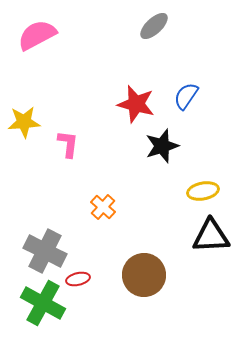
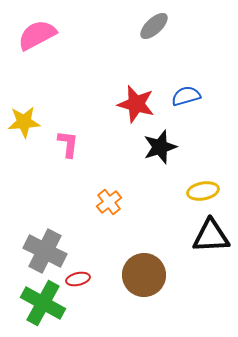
blue semicircle: rotated 40 degrees clockwise
black star: moved 2 px left, 1 px down
orange cross: moved 6 px right, 5 px up; rotated 10 degrees clockwise
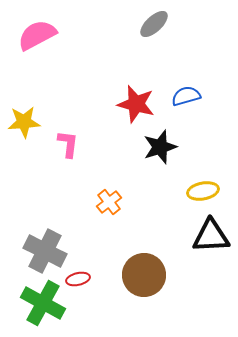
gray ellipse: moved 2 px up
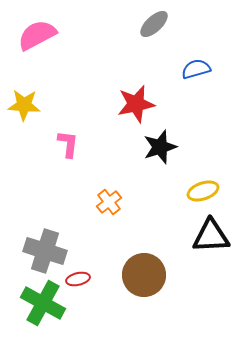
blue semicircle: moved 10 px right, 27 px up
red star: rotated 27 degrees counterclockwise
yellow star: moved 17 px up; rotated 8 degrees clockwise
yellow ellipse: rotated 8 degrees counterclockwise
gray cross: rotated 9 degrees counterclockwise
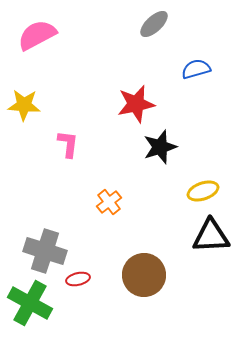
green cross: moved 13 px left
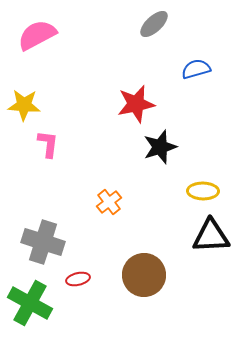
pink L-shape: moved 20 px left
yellow ellipse: rotated 20 degrees clockwise
gray cross: moved 2 px left, 9 px up
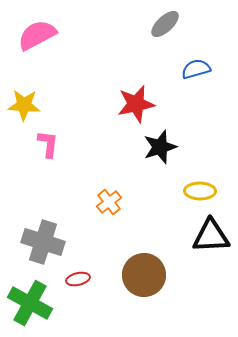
gray ellipse: moved 11 px right
yellow ellipse: moved 3 px left
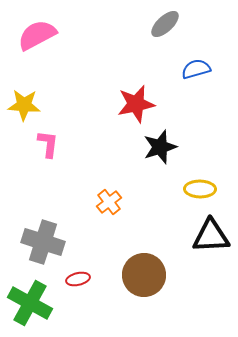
yellow ellipse: moved 2 px up
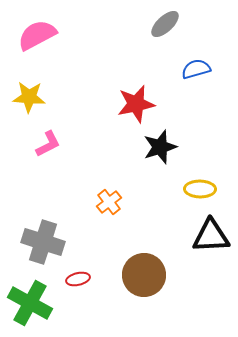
yellow star: moved 5 px right, 8 px up
pink L-shape: rotated 56 degrees clockwise
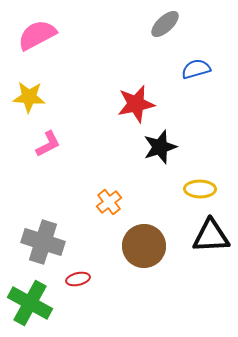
brown circle: moved 29 px up
